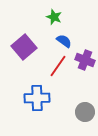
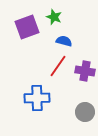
blue semicircle: rotated 21 degrees counterclockwise
purple square: moved 3 px right, 20 px up; rotated 20 degrees clockwise
purple cross: moved 11 px down; rotated 12 degrees counterclockwise
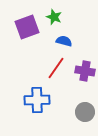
red line: moved 2 px left, 2 px down
blue cross: moved 2 px down
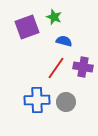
purple cross: moved 2 px left, 4 px up
gray circle: moved 19 px left, 10 px up
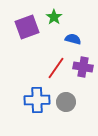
green star: rotated 14 degrees clockwise
blue semicircle: moved 9 px right, 2 px up
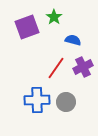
blue semicircle: moved 1 px down
purple cross: rotated 36 degrees counterclockwise
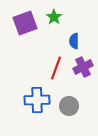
purple square: moved 2 px left, 4 px up
blue semicircle: moved 1 px right, 1 px down; rotated 105 degrees counterclockwise
red line: rotated 15 degrees counterclockwise
gray circle: moved 3 px right, 4 px down
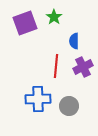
red line: moved 2 px up; rotated 15 degrees counterclockwise
blue cross: moved 1 px right, 1 px up
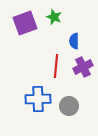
green star: rotated 14 degrees counterclockwise
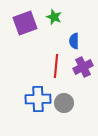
gray circle: moved 5 px left, 3 px up
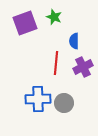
red line: moved 3 px up
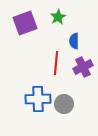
green star: moved 4 px right; rotated 21 degrees clockwise
gray circle: moved 1 px down
